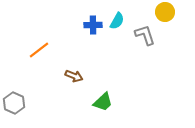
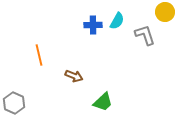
orange line: moved 5 px down; rotated 65 degrees counterclockwise
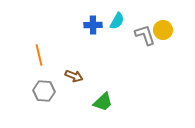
yellow circle: moved 2 px left, 18 px down
gray hexagon: moved 30 px right, 12 px up; rotated 20 degrees counterclockwise
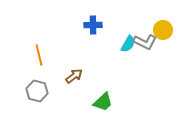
cyan semicircle: moved 11 px right, 23 px down
gray L-shape: moved 7 px down; rotated 135 degrees clockwise
brown arrow: rotated 60 degrees counterclockwise
gray hexagon: moved 7 px left; rotated 10 degrees clockwise
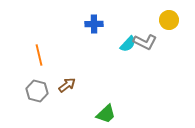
blue cross: moved 1 px right, 1 px up
yellow circle: moved 6 px right, 10 px up
cyan semicircle: rotated 12 degrees clockwise
brown arrow: moved 7 px left, 9 px down
green trapezoid: moved 3 px right, 12 px down
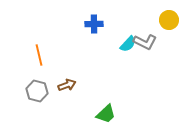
brown arrow: rotated 18 degrees clockwise
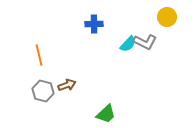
yellow circle: moved 2 px left, 3 px up
gray hexagon: moved 6 px right
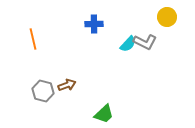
orange line: moved 6 px left, 16 px up
green trapezoid: moved 2 px left
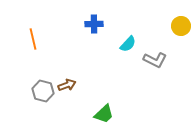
yellow circle: moved 14 px right, 9 px down
gray L-shape: moved 10 px right, 18 px down
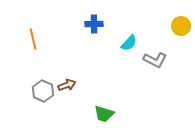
cyan semicircle: moved 1 px right, 1 px up
gray hexagon: rotated 10 degrees clockwise
green trapezoid: rotated 60 degrees clockwise
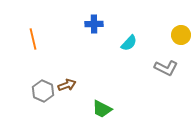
yellow circle: moved 9 px down
gray L-shape: moved 11 px right, 8 px down
green trapezoid: moved 2 px left, 5 px up; rotated 10 degrees clockwise
